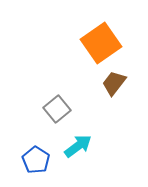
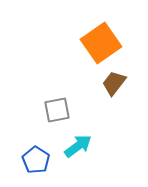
gray square: moved 1 px down; rotated 28 degrees clockwise
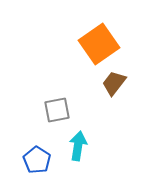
orange square: moved 2 px left, 1 px down
cyan arrow: rotated 44 degrees counterclockwise
blue pentagon: moved 1 px right
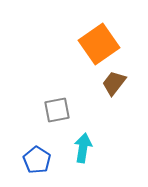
cyan arrow: moved 5 px right, 2 px down
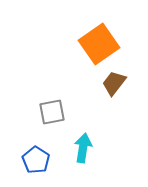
gray square: moved 5 px left, 2 px down
blue pentagon: moved 1 px left
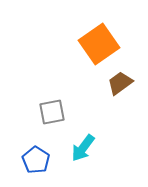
brown trapezoid: moved 6 px right; rotated 16 degrees clockwise
cyan arrow: rotated 152 degrees counterclockwise
